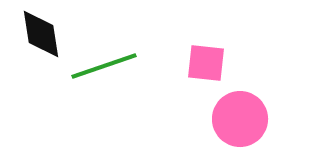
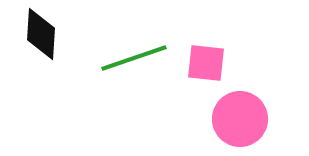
black diamond: rotated 12 degrees clockwise
green line: moved 30 px right, 8 px up
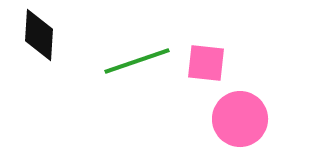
black diamond: moved 2 px left, 1 px down
green line: moved 3 px right, 3 px down
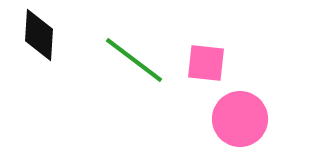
green line: moved 3 px left, 1 px up; rotated 56 degrees clockwise
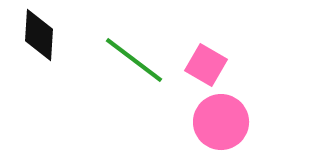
pink square: moved 2 px down; rotated 24 degrees clockwise
pink circle: moved 19 px left, 3 px down
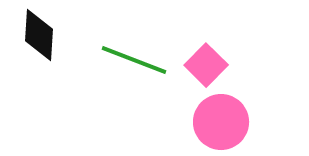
green line: rotated 16 degrees counterclockwise
pink square: rotated 15 degrees clockwise
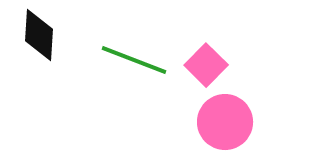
pink circle: moved 4 px right
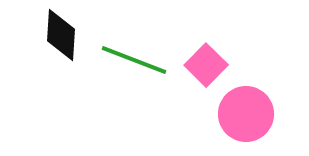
black diamond: moved 22 px right
pink circle: moved 21 px right, 8 px up
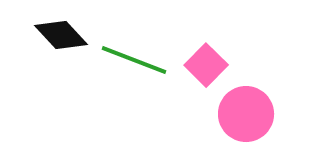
black diamond: rotated 46 degrees counterclockwise
